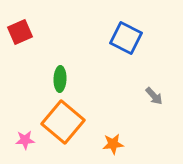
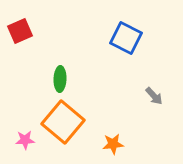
red square: moved 1 px up
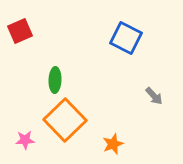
green ellipse: moved 5 px left, 1 px down
orange square: moved 2 px right, 2 px up; rotated 6 degrees clockwise
orange star: rotated 15 degrees counterclockwise
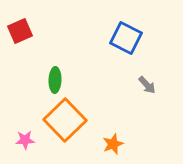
gray arrow: moved 7 px left, 11 px up
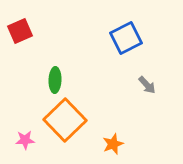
blue square: rotated 36 degrees clockwise
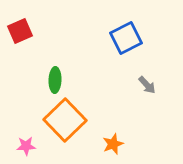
pink star: moved 1 px right, 6 px down
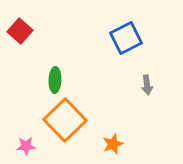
red square: rotated 25 degrees counterclockwise
gray arrow: rotated 36 degrees clockwise
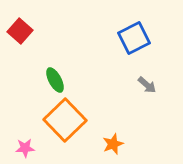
blue square: moved 8 px right
green ellipse: rotated 30 degrees counterclockwise
gray arrow: rotated 42 degrees counterclockwise
pink star: moved 1 px left, 2 px down
